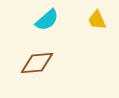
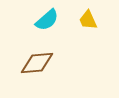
yellow trapezoid: moved 9 px left
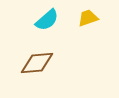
yellow trapezoid: moved 2 px up; rotated 95 degrees clockwise
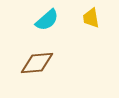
yellow trapezoid: moved 3 px right; rotated 80 degrees counterclockwise
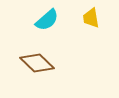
brown diamond: rotated 48 degrees clockwise
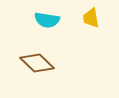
cyan semicircle: rotated 50 degrees clockwise
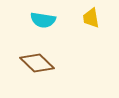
cyan semicircle: moved 4 px left
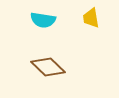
brown diamond: moved 11 px right, 4 px down
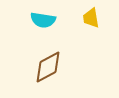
brown diamond: rotated 72 degrees counterclockwise
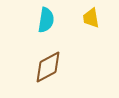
cyan semicircle: moved 3 px right; rotated 90 degrees counterclockwise
